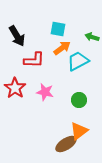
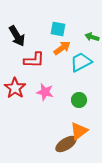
cyan trapezoid: moved 3 px right, 1 px down
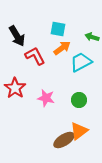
red L-shape: moved 1 px right, 4 px up; rotated 120 degrees counterclockwise
pink star: moved 1 px right, 6 px down
brown ellipse: moved 2 px left, 4 px up
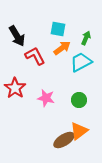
green arrow: moved 6 px left, 1 px down; rotated 96 degrees clockwise
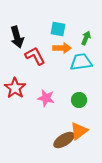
black arrow: moved 1 px down; rotated 15 degrees clockwise
orange arrow: rotated 36 degrees clockwise
cyan trapezoid: rotated 20 degrees clockwise
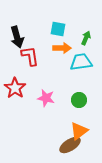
red L-shape: moved 5 px left; rotated 20 degrees clockwise
brown ellipse: moved 6 px right, 5 px down
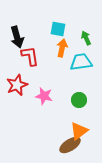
green arrow: rotated 48 degrees counterclockwise
orange arrow: rotated 78 degrees counterclockwise
red star: moved 2 px right, 3 px up; rotated 15 degrees clockwise
pink star: moved 2 px left, 2 px up
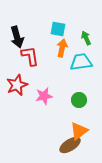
pink star: rotated 24 degrees counterclockwise
